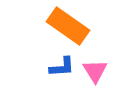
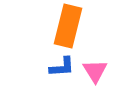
orange rectangle: rotated 69 degrees clockwise
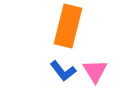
blue L-shape: moved 1 px right, 4 px down; rotated 56 degrees clockwise
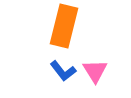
orange rectangle: moved 4 px left
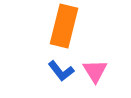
blue L-shape: moved 2 px left
